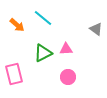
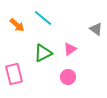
pink triangle: moved 4 px right; rotated 32 degrees counterclockwise
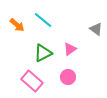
cyan line: moved 2 px down
pink rectangle: moved 18 px right, 7 px down; rotated 35 degrees counterclockwise
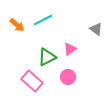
cyan line: rotated 66 degrees counterclockwise
green triangle: moved 4 px right, 4 px down
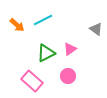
green triangle: moved 1 px left, 4 px up
pink circle: moved 1 px up
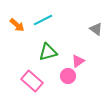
pink triangle: moved 8 px right, 12 px down
green triangle: moved 2 px right, 1 px up; rotated 12 degrees clockwise
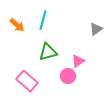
cyan line: rotated 48 degrees counterclockwise
gray triangle: rotated 48 degrees clockwise
pink rectangle: moved 5 px left
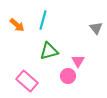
gray triangle: moved 1 px up; rotated 32 degrees counterclockwise
green triangle: moved 1 px right, 1 px up
pink triangle: rotated 24 degrees counterclockwise
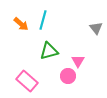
orange arrow: moved 4 px right, 1 px up
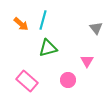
green triangle: moved 1 px left, 3 px up
pink triangle: moved 9 px right
pink circle: moved 4 px down
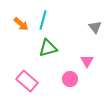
gray triangle: moved 1 px left, 1 px up
pink circle: moved 2 px right, 1 px up
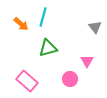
cyan line: moved 3 px up
